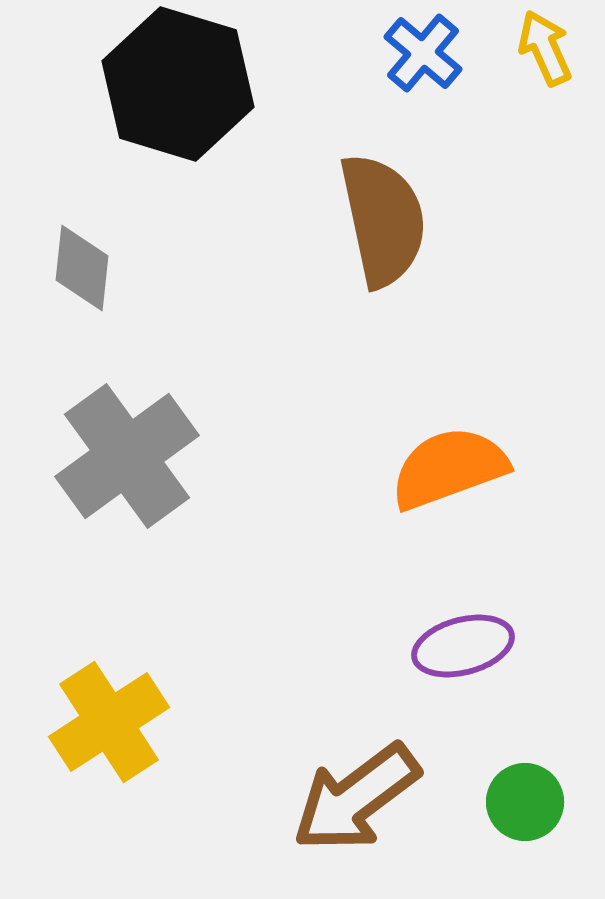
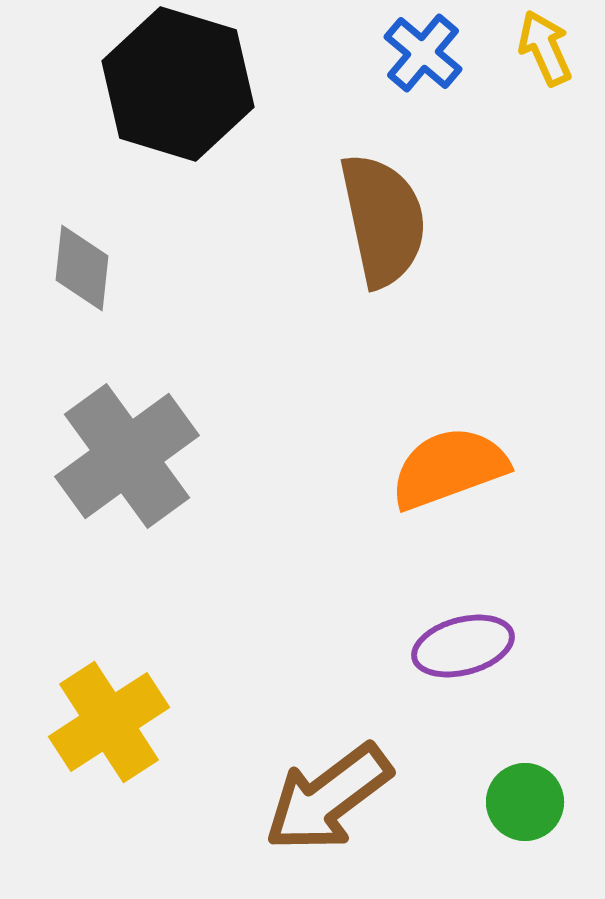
brown arrow: moved 28 px left
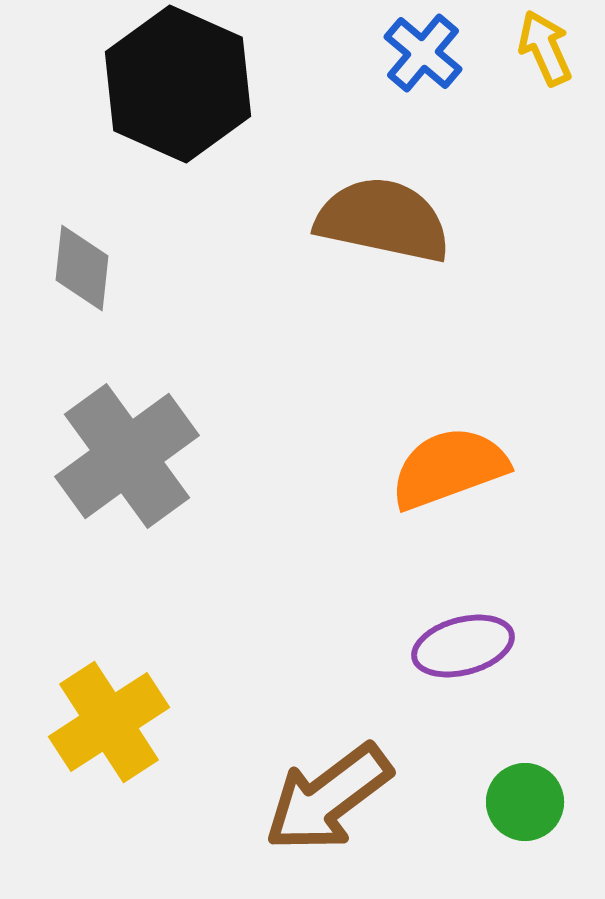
black hexagon: rotated 7 degrees clockwise
brown semicircle: rotated 66 degrees counterclockwise
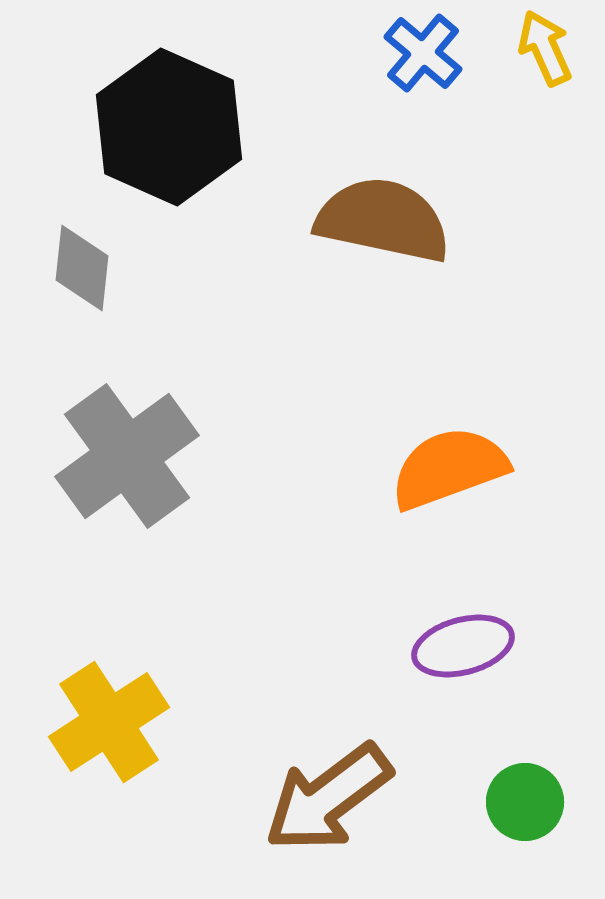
black hexagon: moved 9 px left, 43 px down
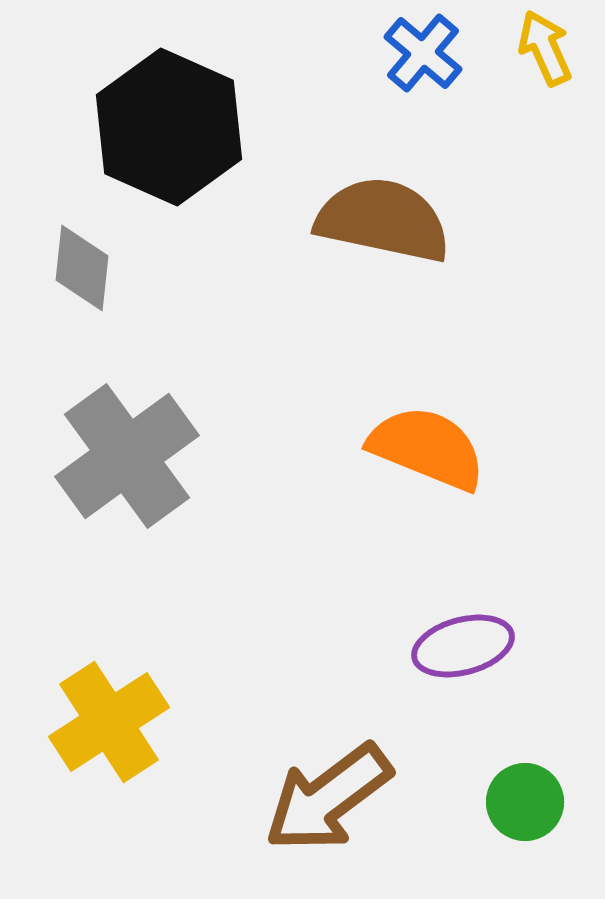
orange semicircle: moved 22 px left, 20 px up; rotated 42 degrees clockwise
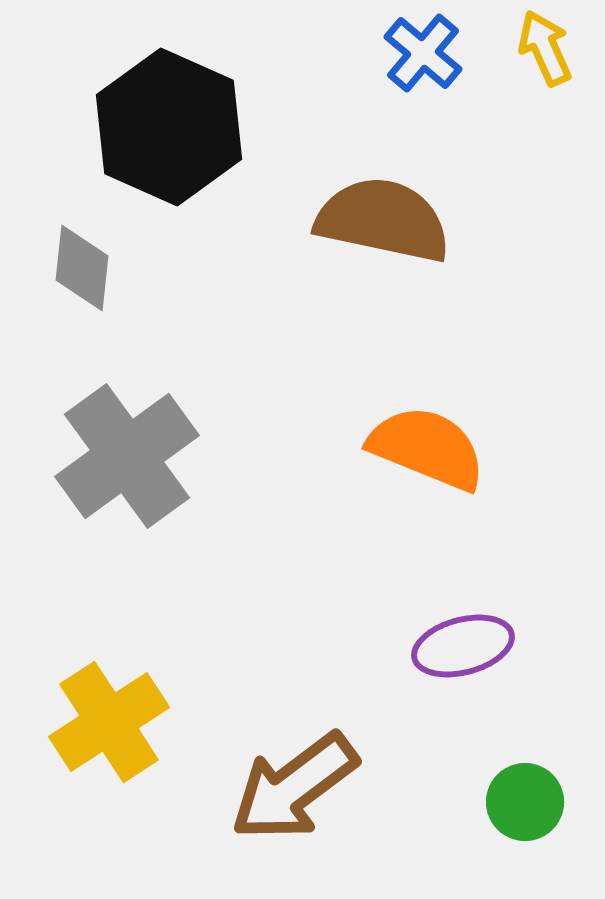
brown arrow: moved 34 px left, 11 px up
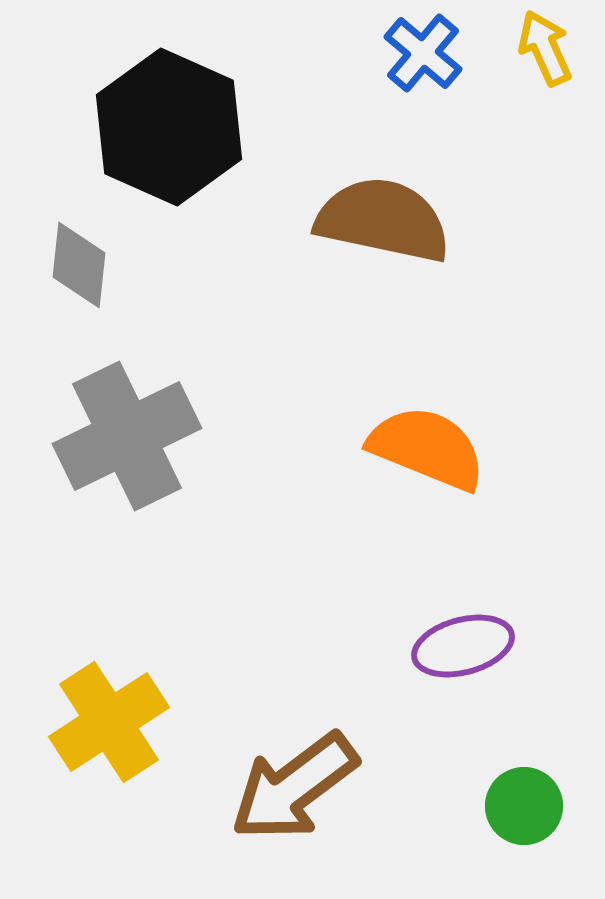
gray diamond: moved 3 px left, 3 px up
gray cross: moved 20 px up; rotated 10 degrees clockwise
green circle: moved 1 px left, 4 px down
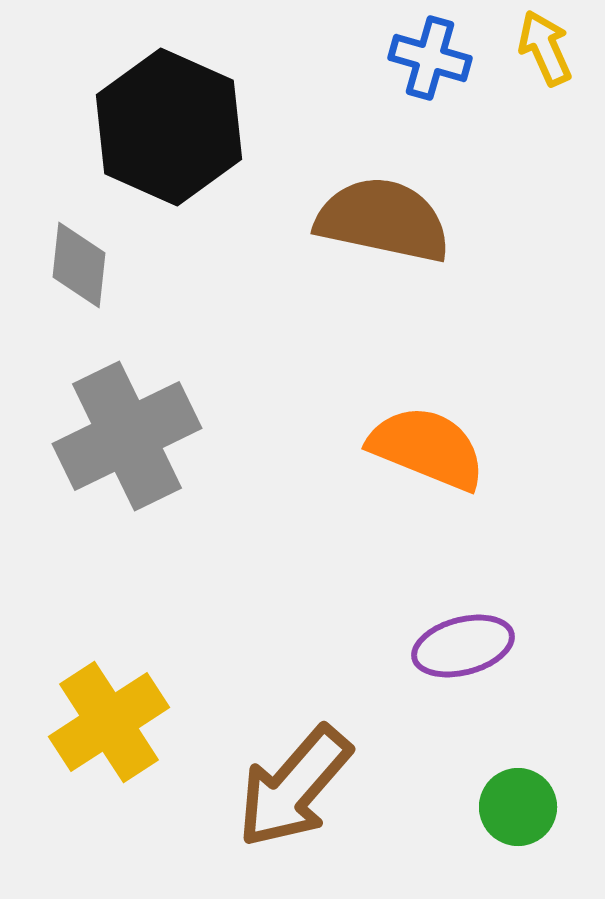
blue cross: moved 7 px right, 5 px down; rotated 24 degrees counterclockwise
brown arrow: rotated 12 degrees counterclockwise
green circle: moved 6 px left, 1 px down
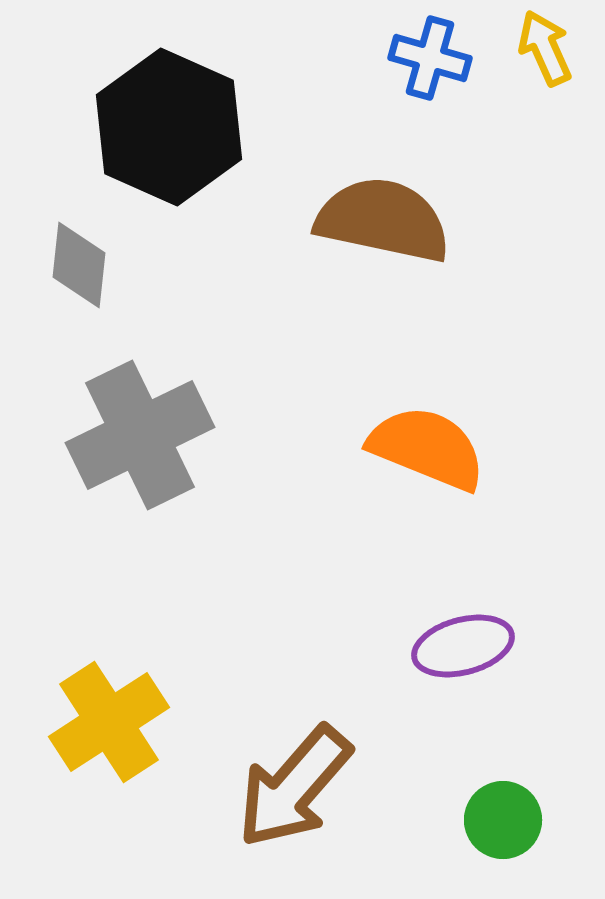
gray cross: moved 13 px right, 1 px up
green circle: moved 15 px left, 13 px down
